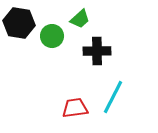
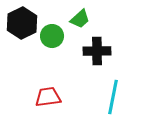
black hexagon: moved 3 px right; rotated 24 degrees clockwise
cyan line: rotated 16 degrees counterclockwise
red trapezoid: moved 27 px left, 11 px up
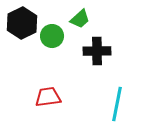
cyan line: moved 4 px right, 7 px down
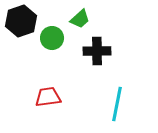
black hexagon: moved 1 px left, 2 px up; rotated 8 degrees clockwise
green circle: moved 2 px down
